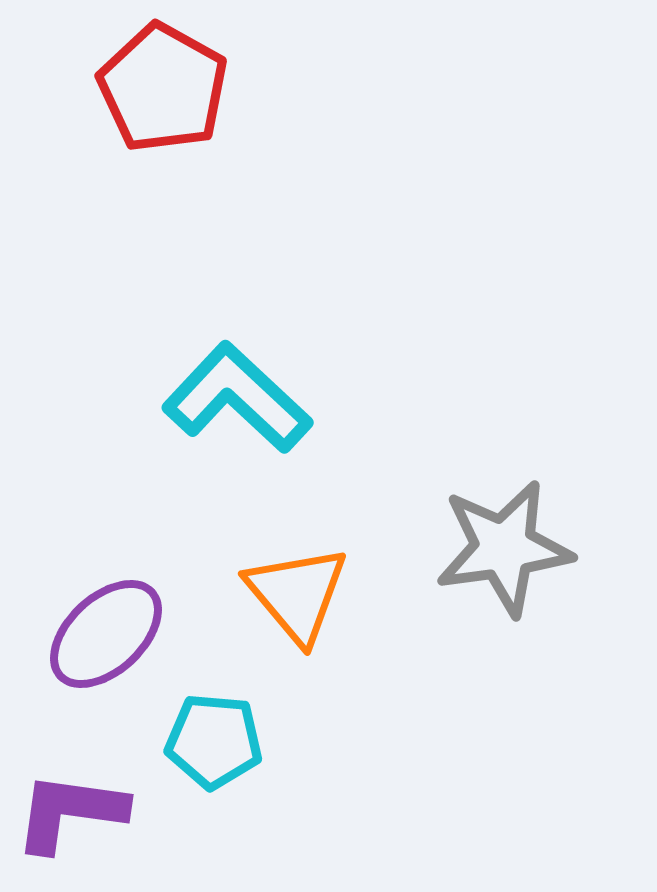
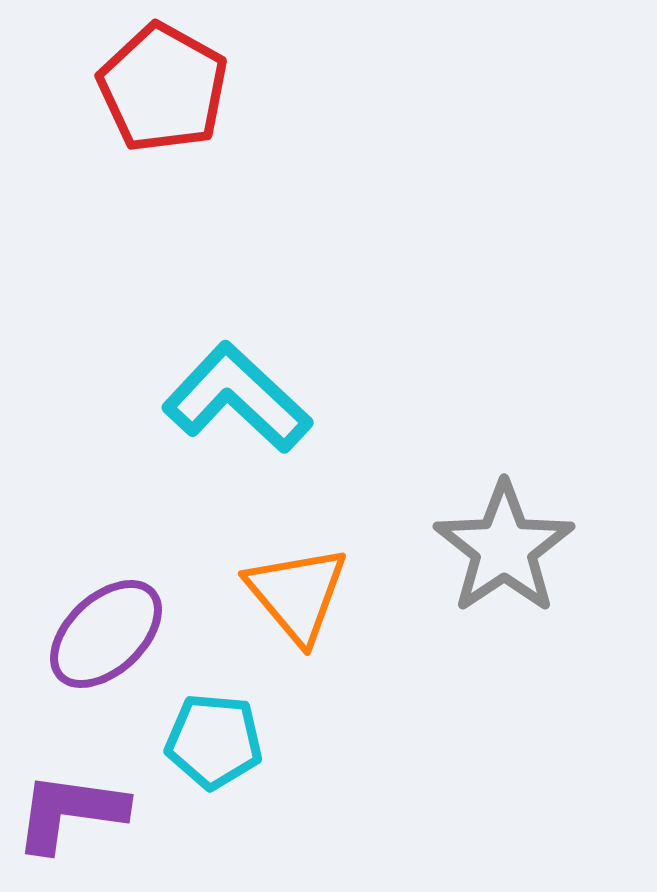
gray star: rotated 26 degrees counterclockwise
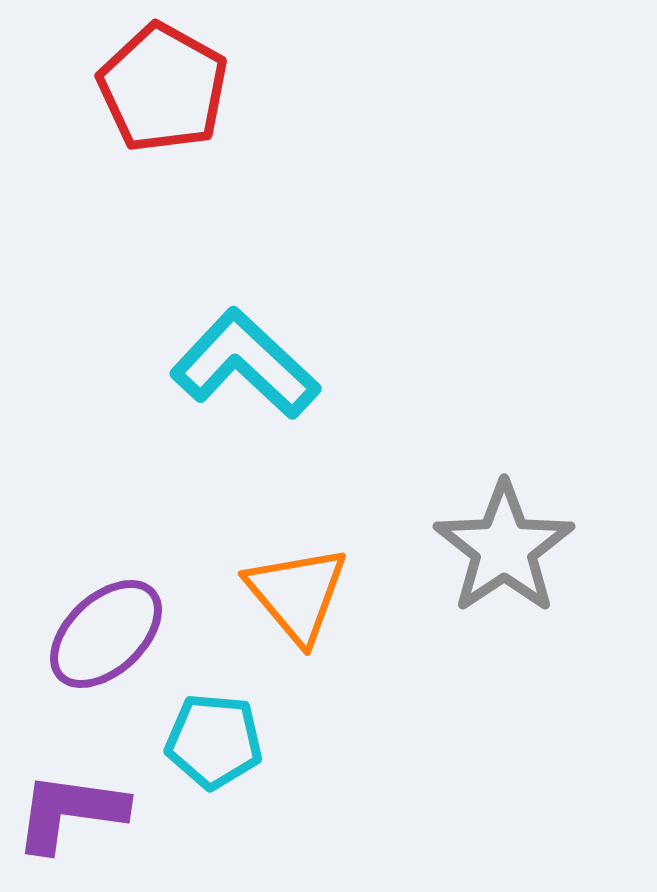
cyan L-shape: moved 8 px right, 34 px up
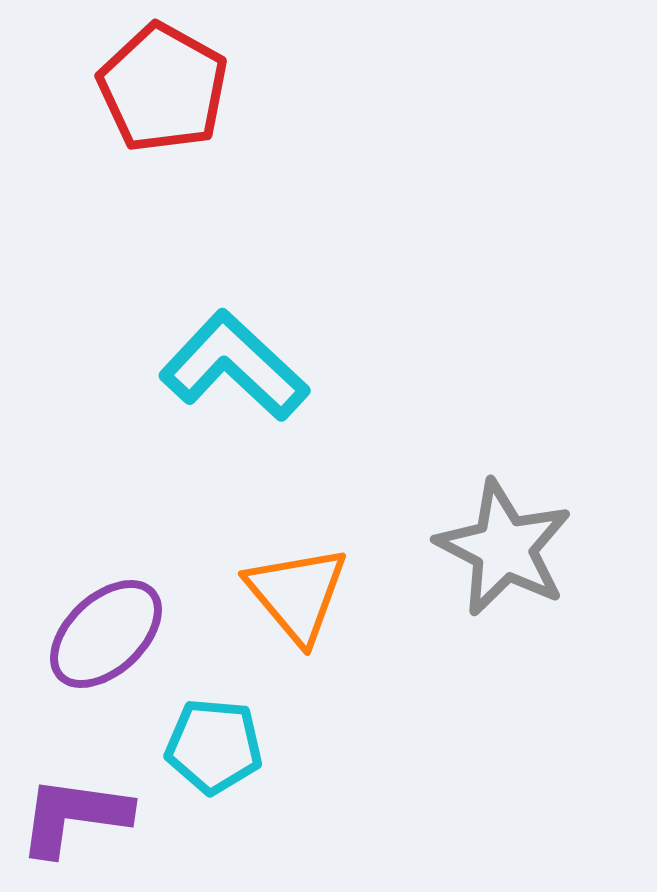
cyan L-shape: moved 11 px left, 2 px down
gray star: rotated 11 degrees counterclockwise
cyan pentagon: moved 5 px down
purple L-shape: moved 4 px right, 4 px down
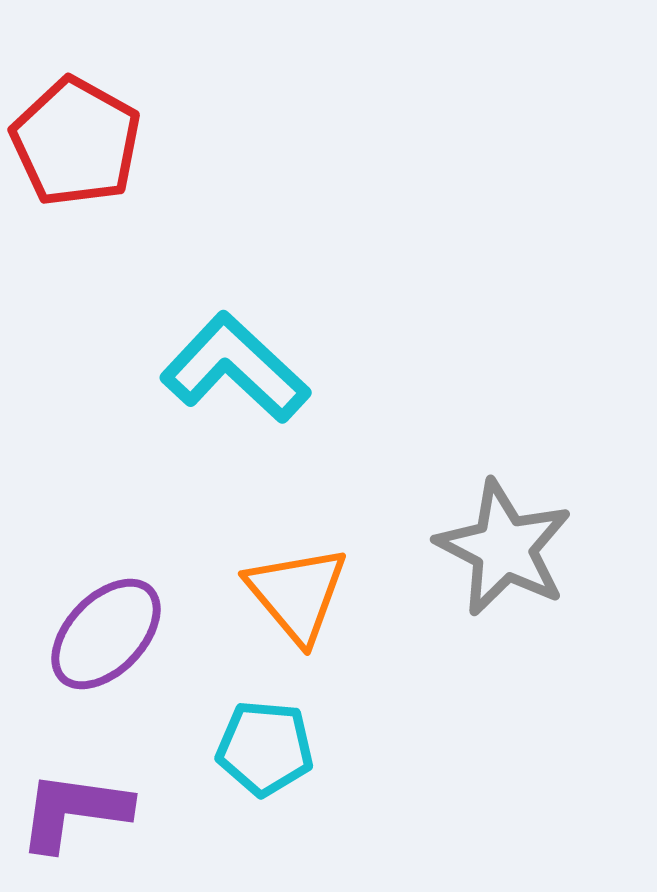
red pentagon: moved 87 px left, 54 px down
cyan L-shape: moved 1 px right, 2 px down
purple ellipse: rotated 3 degrees counterclockwise
cyan pentagon: moved 51 px right, 2 px down
purple L-shape: moved 5 px up
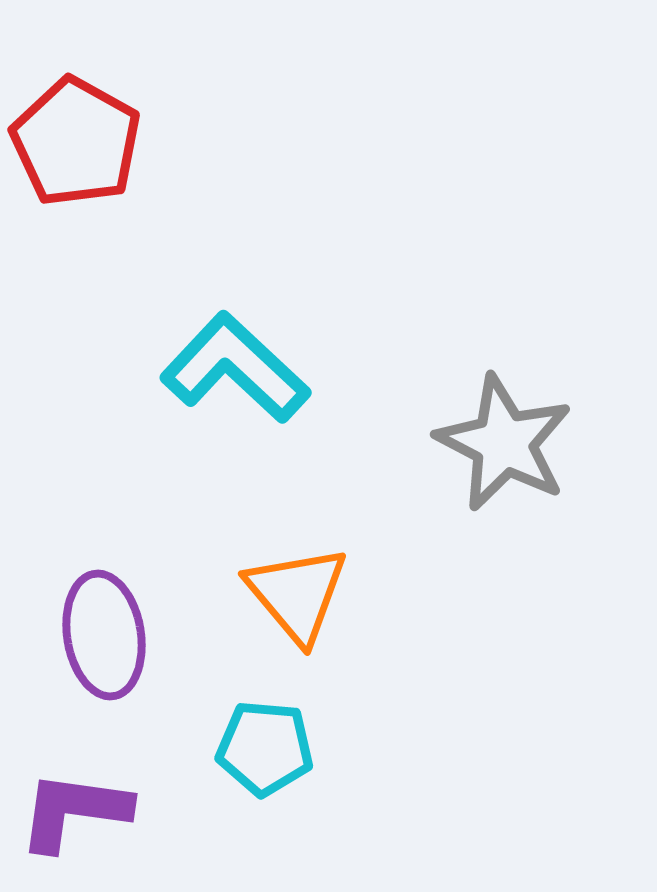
gray star: moved 105 px up
purple ellipse: moved 2 px left, 1 px down; rotated 53 degrees counterclockwise
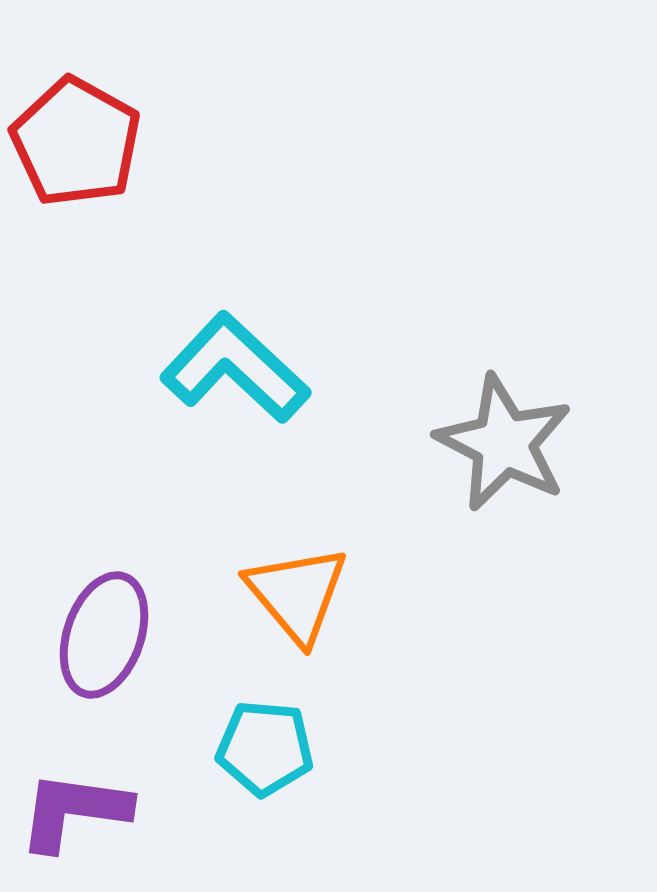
purple ellipse: rotated 28 degrees clockwise
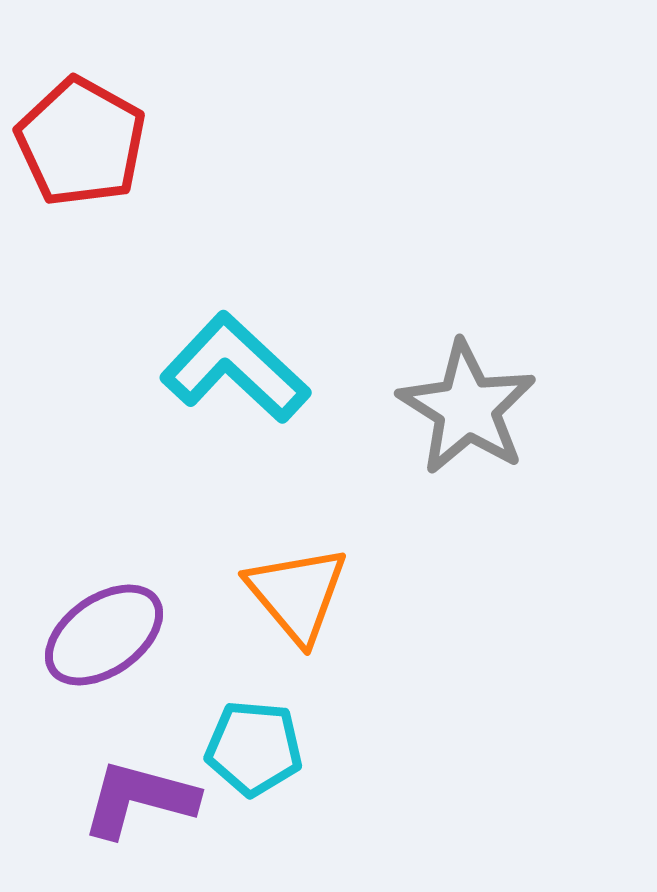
red pentagon: moved 5 px right
gray star: moved 37 px left, 35 px up; rotated 5 degrees clockwise
purple ellipse: rotated 36 degrees clockwise
cyan pentagon: moved 11 px left
purple L-shape: moved 65 px right, 12 px up; rotated 7 degrees clockwise
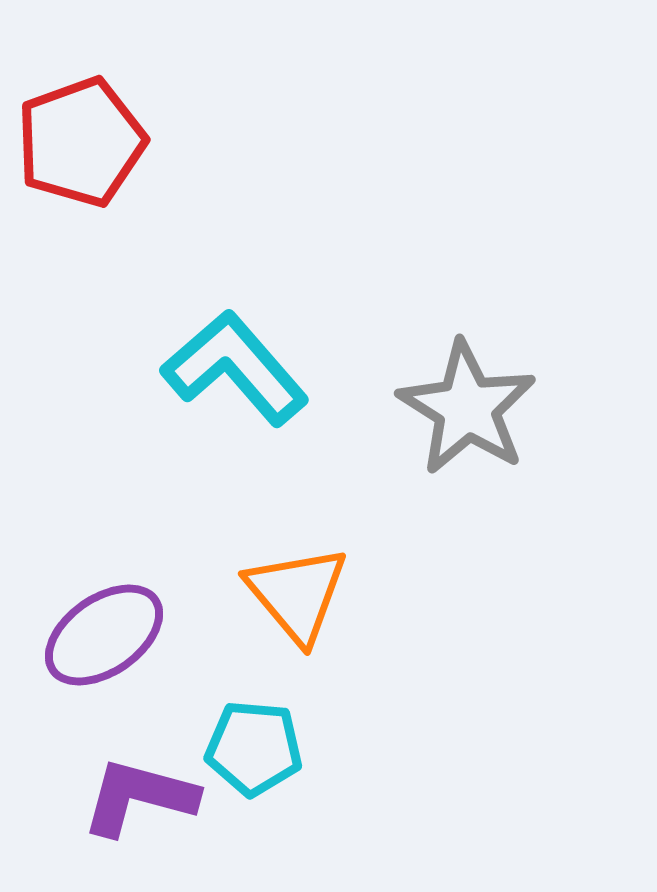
red pentagon: rotated 23 degrees clockwise
cyan L-shape: rotated 6 degrees clockwise
purple L-shape: moved 2 px up
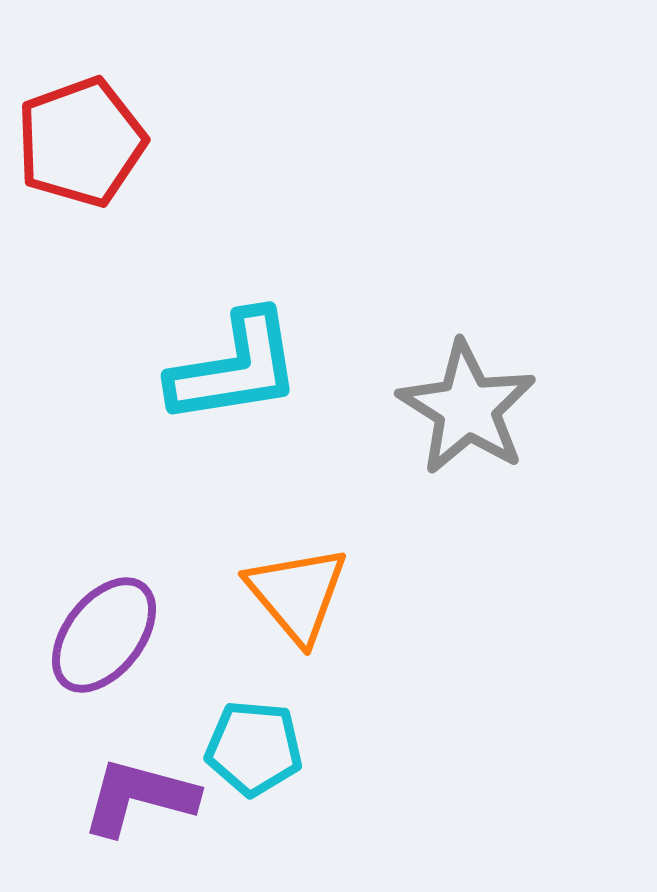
cyan L-shape: rotated 122 degrees clockwise
purple ellipse: rotated 17 degrees counterclockwise
